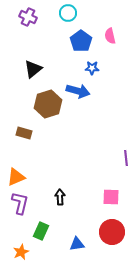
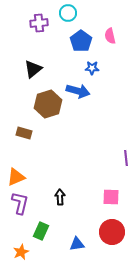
purple cross: moved 11 px right, 6 px down; rotated 30 degrees counterclockwise
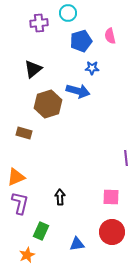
blue pentagon: rotated 20 degrees clockwise
orange star: moved 6 px right, 3 px down
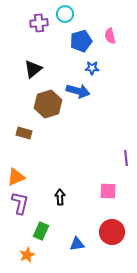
cyan circle: moved 3 px left, 1 px down
pink square: moved 3 px left, 6 px up
